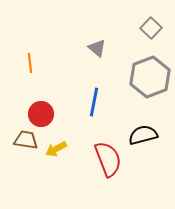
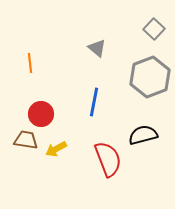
gray square: moved 3 px right, 1 px down
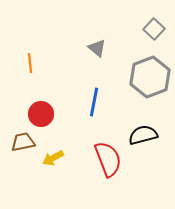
brown trapezoid: moved 3 px left, 2 px down; rotated 20 degrees counterclockwise
yellow arrow: moved 3 px left, 9 px down
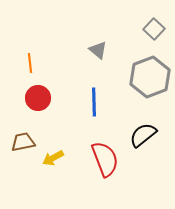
gray triangle: moved 1 px right, 2 px down
blue line: rotated 12 degrees counterclockwise
red circle: moved 3 px left, 16 px up
black semicircle: rotated 24 degrees counterclockwise
red semicircle: moved 3 px left
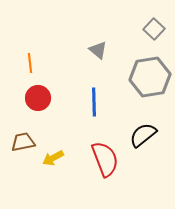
gray hexagon: rotated 12 degrees clockwise
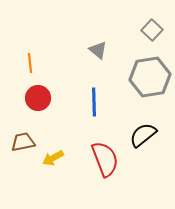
gray square: moved 2 px left, 1 px down
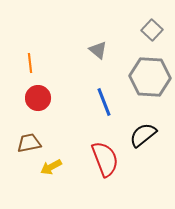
gray hexagon: rotated 12 degrees clockwise
blue line: moved 10 px right; rotated 20 degrees counterclockwise
brown trapezoid: moved 6 px right, 1 px down
yellow arrow: moved 2 px left, 9 px down
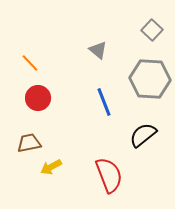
orange line: rotated 36 degrees counterclockwise
gray hexagon: moved 2 px down
red semicircle: moved 4 px right, 16 px down
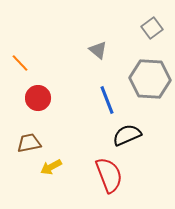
gray square: moved 2 px up; rotated 10 degrees clockwise
orange line: moved 10 px left
blue line: moved 3 px right, 2 px up
black semicircle: moved 16 px left; rotated 16 degrees clockwise
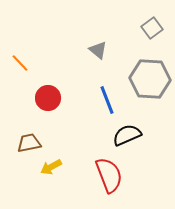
red circle: moved 10 px right
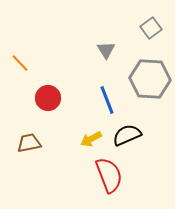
gray square: moved 1 px left
gray triangle: moved 8 px right; rotated 18 degrees clockwise
yellow arrow: moved 40 px right, 28 px up
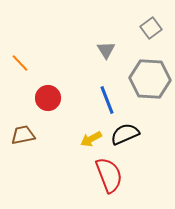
black semicircle: moved 2 px left, 1 px up
brown trapezoid: moved 6 px left, 8 px up
